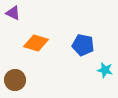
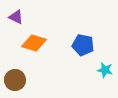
purple triangle: moved 3 px right, 4 px down
orange diamond: moved 2 px left
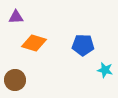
purple triangle: rotated 28 degrees counterclockwise
blue pentagon: rotated 10 degrees counterclockwise
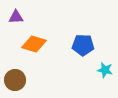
orange diamond: moved 1 px down
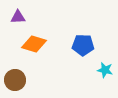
purple triangle: moved 2 px right
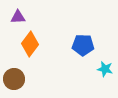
orange diamond: moved 4 px left; rotated 70 degrees counterclockwise
cyan star: moved 1 px up
brown circle: moved 1 px left, 1 px up
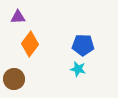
cyan star: moved 27 px left
